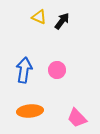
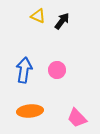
yellow triangle: moved 1 px left, 1 px up
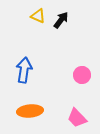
black arrow: moved 1 px left, 1 px up
pink circle: moved 25 px right, 5 px down
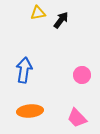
yellow triangle: moved 3 px up; rotated 35 degrees counterclockwise
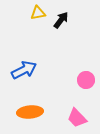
blue arrow: rotated 55 degrees clockwise
pink circle: moved 4 px right, 5 px down
orange ellipse: moved 1 px down
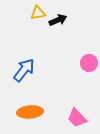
black arrow: moved 3 px left; rotated 30 degrees clockwise
blue arrow: rotated 25 degrees counterclockwise
pink circle: moved 3 px right, 17 px up
